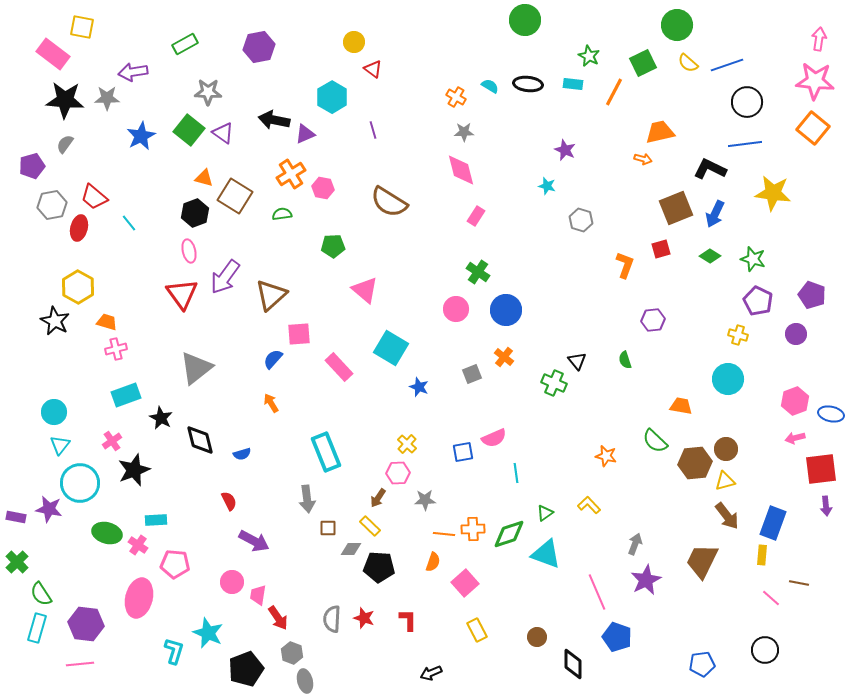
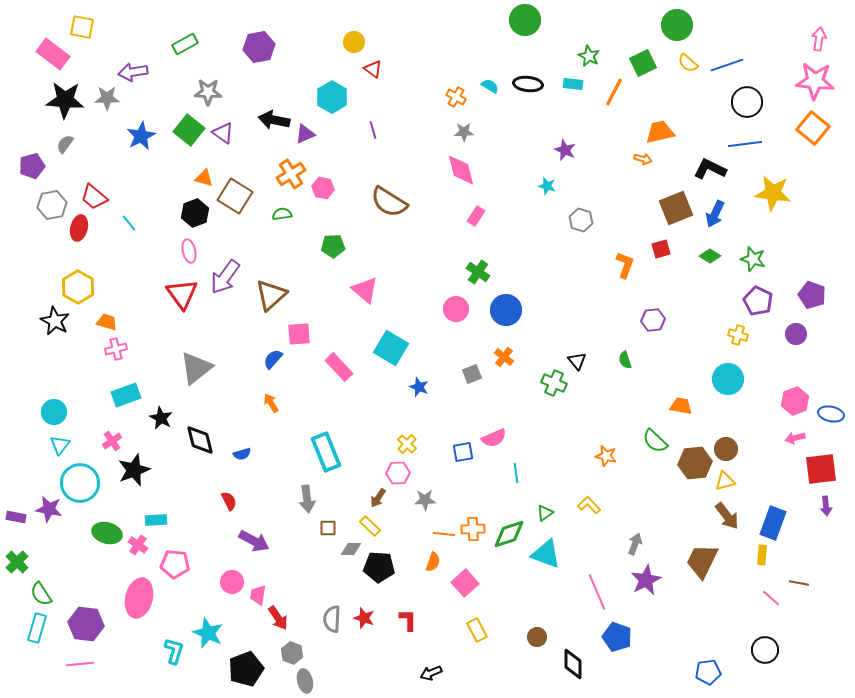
blue pentagon at (702, 664): moved 6 px right, 8 px down
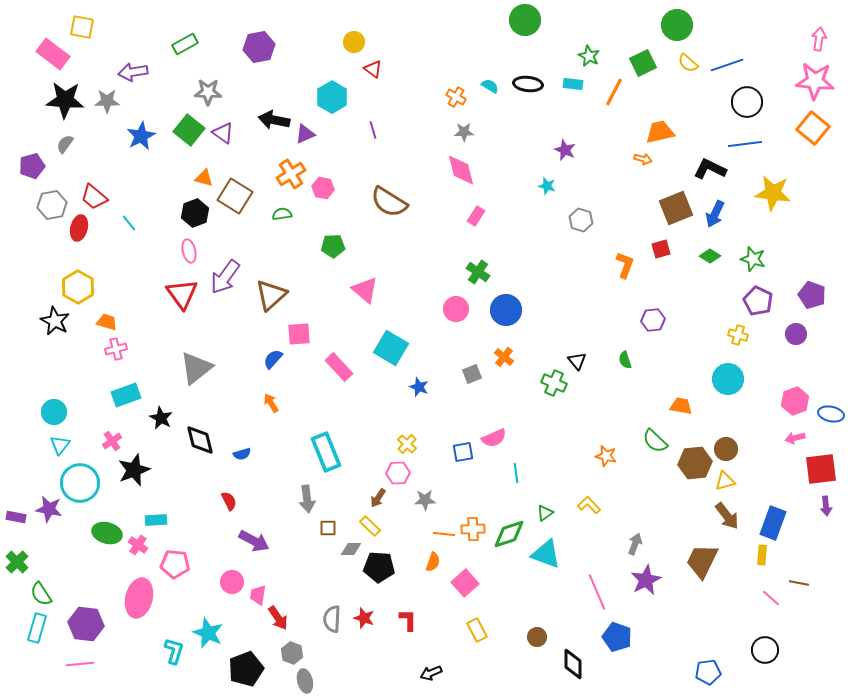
gray star at (107, 98): moved 3 px down
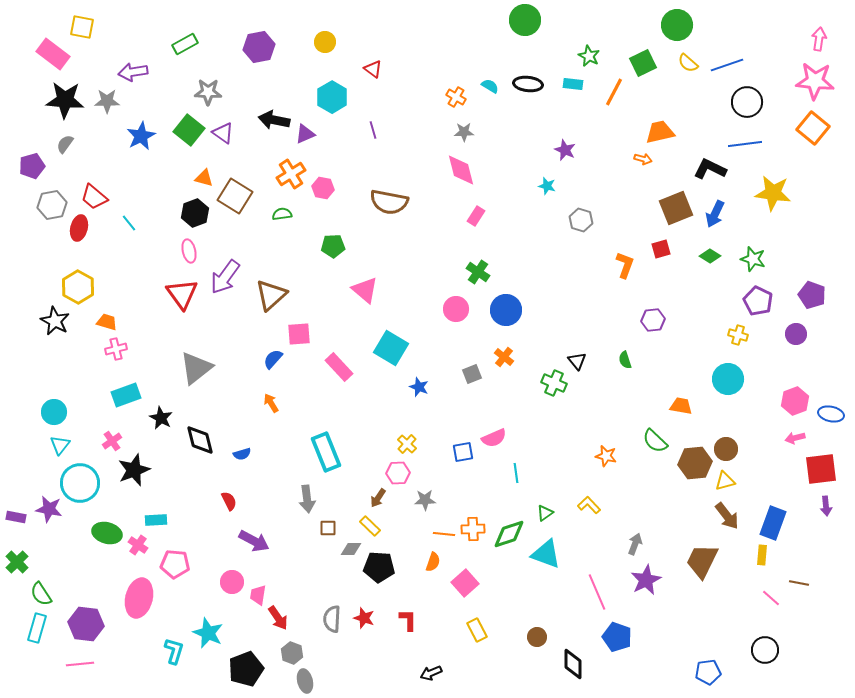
yellow circle at (354, 42): moved 29 px left
brown semicircle at (389, 202): rotated 21 degrees counterclockwise
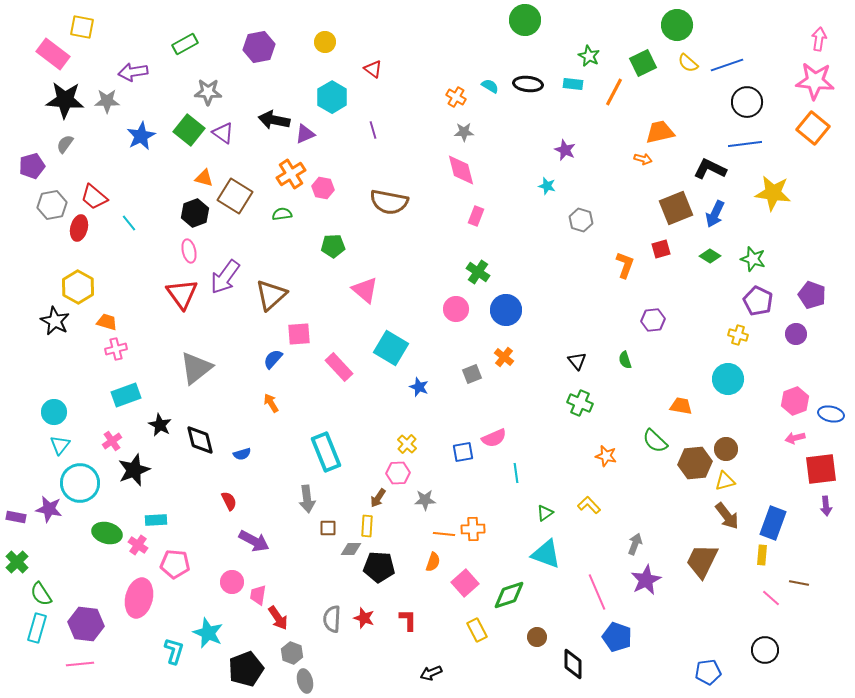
pink rectangle at (476, 216): rotated 12 degrees counterclockwise
green cross at (554, 383): moved 26 px right, 20 px down
black star at (161, 418): moved 1 px left, 7 px down
yellow rectangle at (370, 526): moved 3 px left; rotated 50 degrees clockwise
green diamond at (509, 534): moved 61 px down
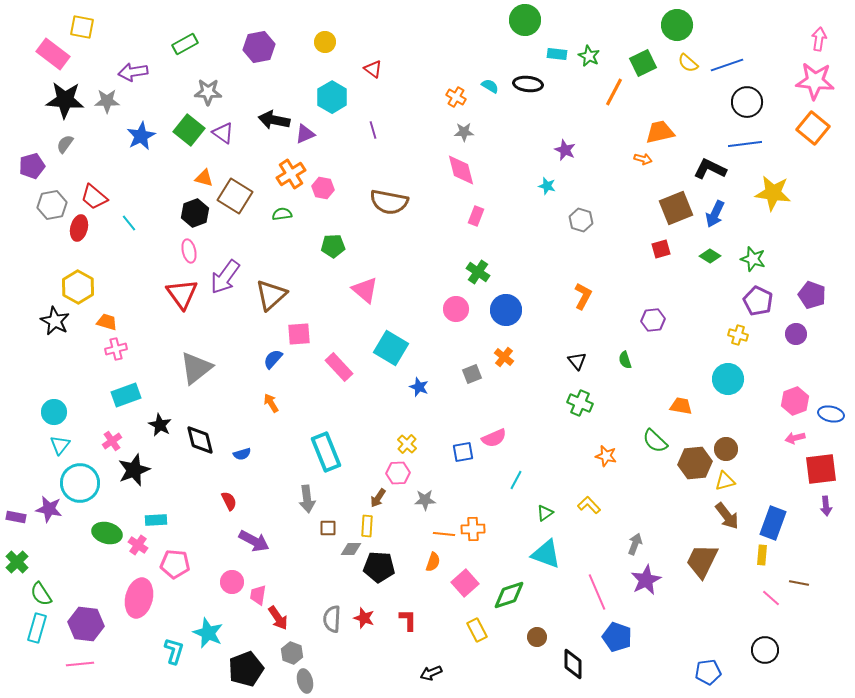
cyan rectangle at (573, 84): moved 16 px left, 30 px up
orange L-shape at (625, 265): moved 42 px left, 31 px down; rotated 8 degrees clockwise
cyan line at (516, 473): moved 7 px down; rotated 36 degrees clockwise
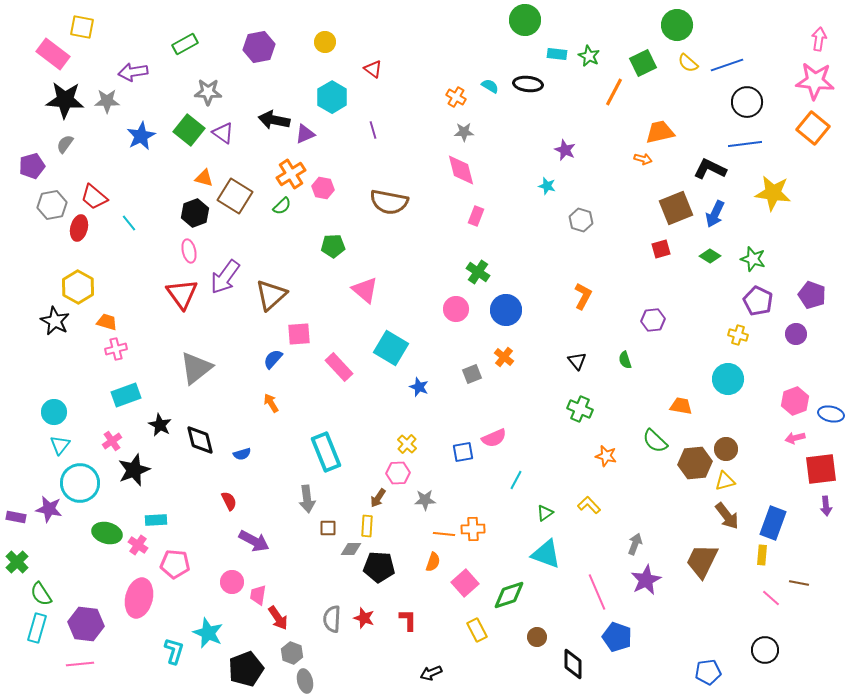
green semicircle at (282, 214): moved 8 px up; rotated 144 degrees clockwise
green cross at (580, 403): moved 6 px down
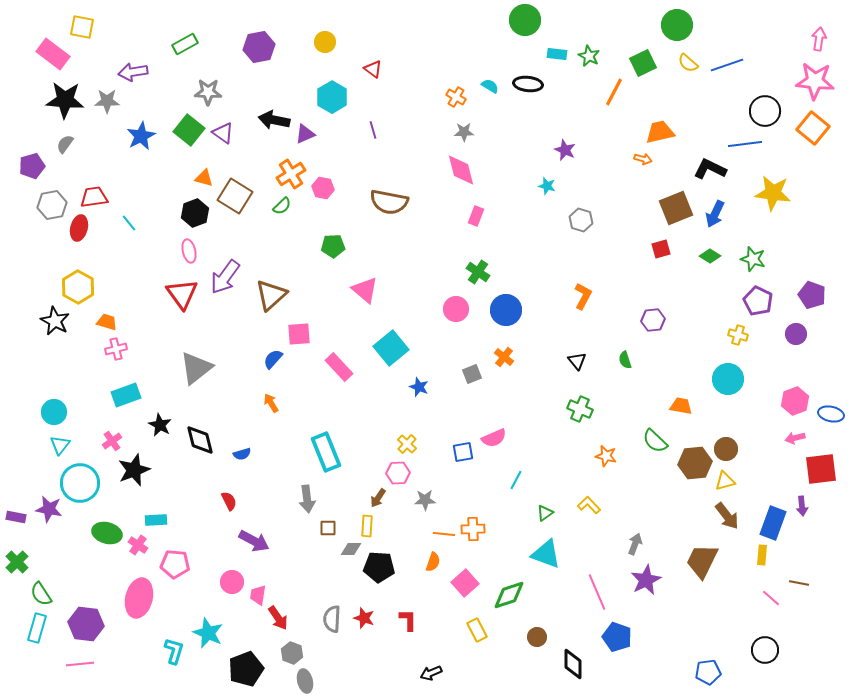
black circle at (747, 102): moved 18 px right, 9 px down
red trapezoid at (94, 197): rotated 132 degrees clockwise
cyan square at (391, 348): rotated 20 degrees clockwise
purple arrow at (826, 506): moved 24 px left
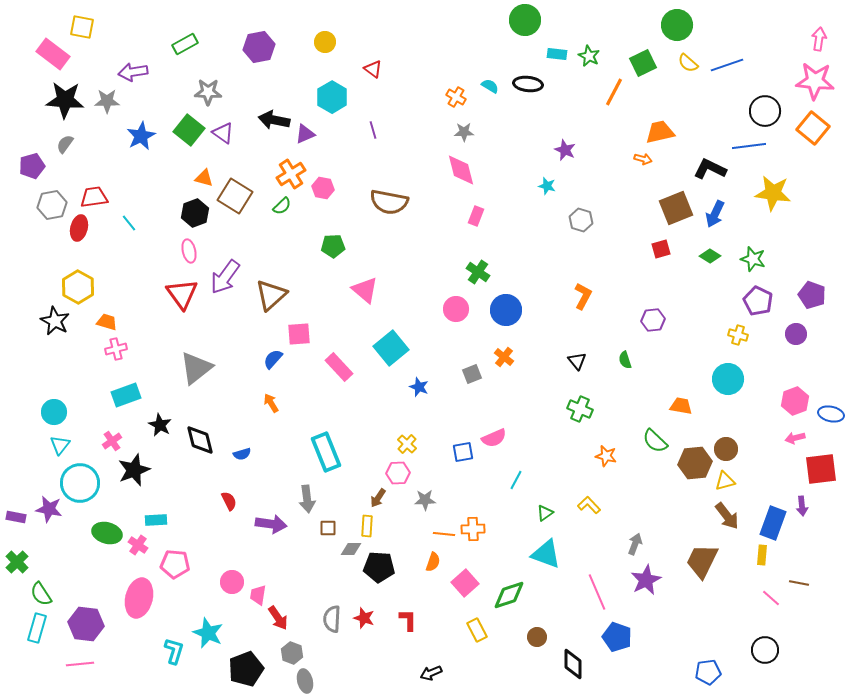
blue line at (745, 144): moved 4 px right, 2 px down
purple arrow at (254, 541): moved 17 px right, 17 px up; rotated 20 degrees counterclockwise
